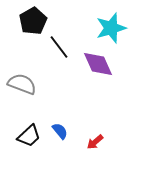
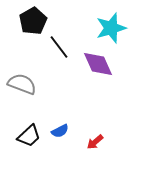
blue semicircle: rotated 102 degrees clockwise
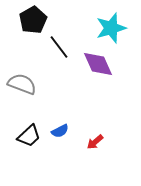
black pentagon: moved 1 px up
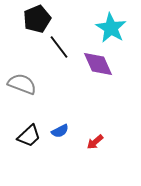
black pentagon: moved 4 px right, 1 px up; rotated 8 degrees clockwise
cyan star: rotated 24 degrees counterclockwise
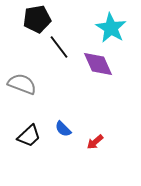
black pentagon: rotated 12 degrees clockwise
blue semicircle: moved 3 px right, 2 px up; rotated 72 degrees clockwise
